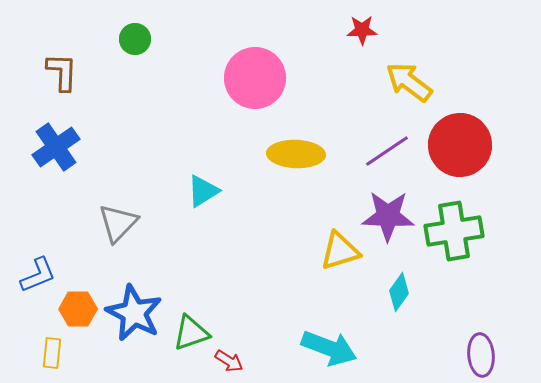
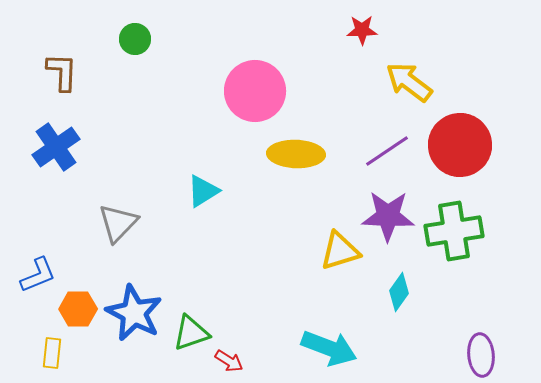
pink circle: moved 13 px down
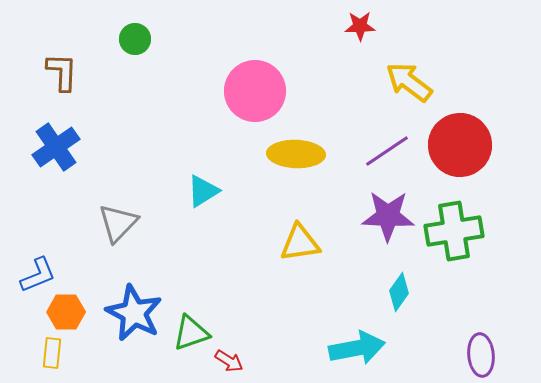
red star: moved 2 px left, 4 px up
yellow triangle: moved 40 px left, 8 px up; rotated 9 degrees clockwise
orange hexagon: moved 12 px left, 3 px down
cyan arrow: moved 28 px right; rotated 32 degrees counterclockwise
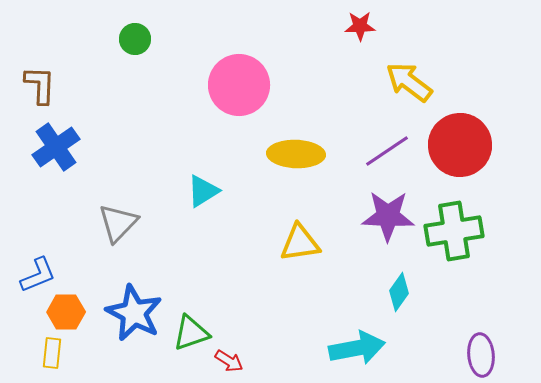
brown L-shape: moved 22 px left, 13 px down
pink circle: moved 16 px left, 6 px up
